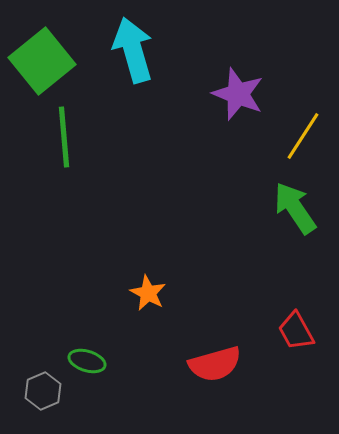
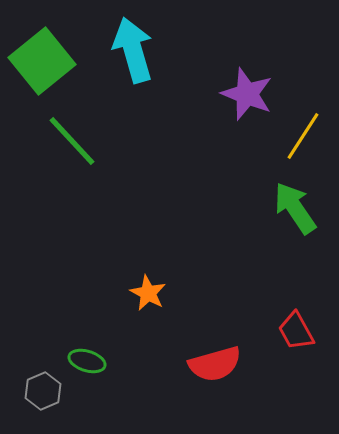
purple star: moved 9 px right
green line: moved 8 px right, 4 px down; rotated 38 degrees counterclockwise
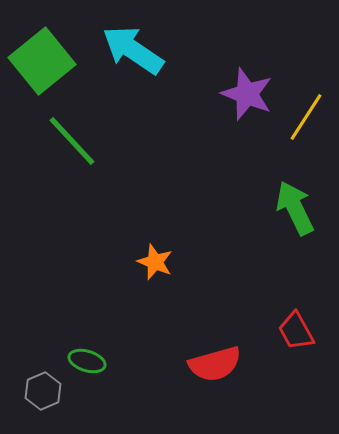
cyan arrow: rotated 40 degrees counterclockwise
yellow line: moved 3 px right, 19 px up
green arrow: rotated 8 degrees clockwise
orange star: moved 7 px right, 31 px up; rotated 6 degrees counterclockwise
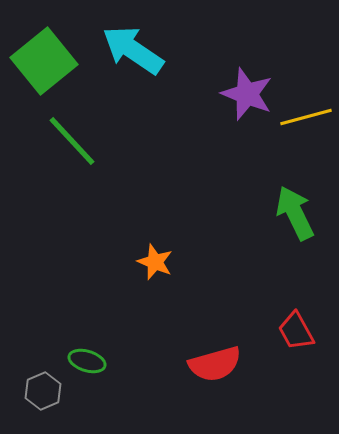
green square: moved 2 px right
yellow line: rotated 42 degrees clockwise
green arrow: moved 5 px down
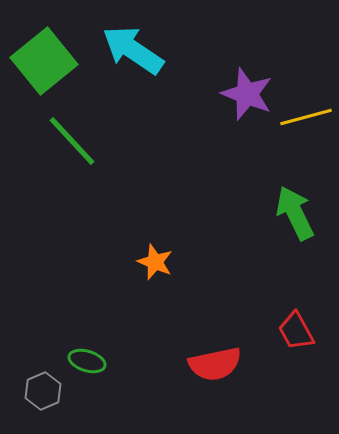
red semicircle: rotated 4 degrees clockwise
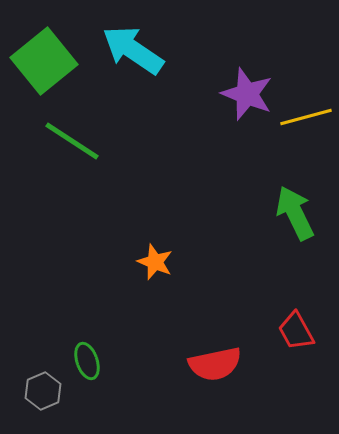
green line: rotated 14 degrees counterclockwise
green ellipse: rotated 54 degrees clockwise
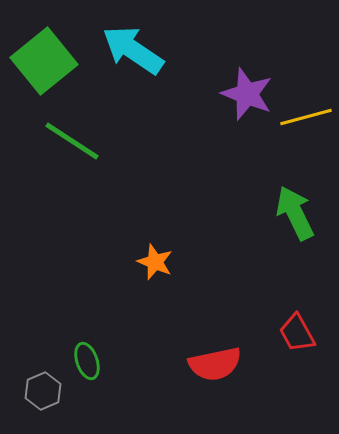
red trapezoid: moved 1 px right, 2 px down
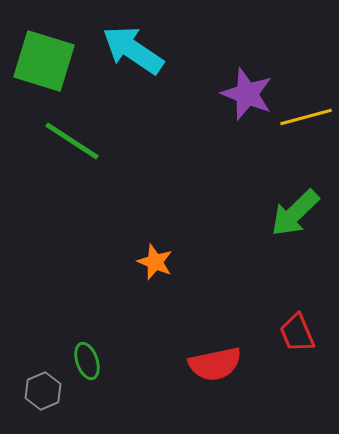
green square: rotated 34 degrees counterclockwise
green arrow: rotated 108 degrees counterclockwise
red trapezoid: rotated 6 degrees clockwise
